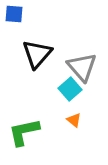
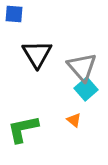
black triangle: rotated 12 degrees counterclockwise
cyan square: moved 16 px right
green L-shape: moved 1 px left, 3 px up
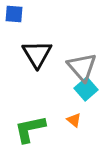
green L-shape: moved 7 px right
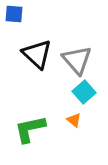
black triangle: rotated 16 degrees counterclockwise
gray triangle: moved 5 px left, 7 px up
cyan square: moved 2 px left, 3 px down
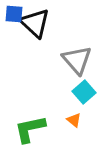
black triangle: moved 2 px left, 31 px up
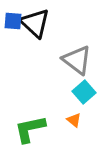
blue square: moved 1 px left, 7 px down
gray triangle: rotated 12 degrees counterclockwise
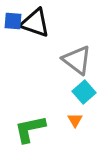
black triangle: rotated 24 degrees counterclockwise
orange triangle: moved 1 px right; rotated 21 degrees clockwise
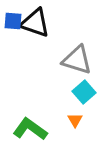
gray triangle: rotated 20 degrees counterclockwise
green L-shape: rotated 48 degrees clockwise
